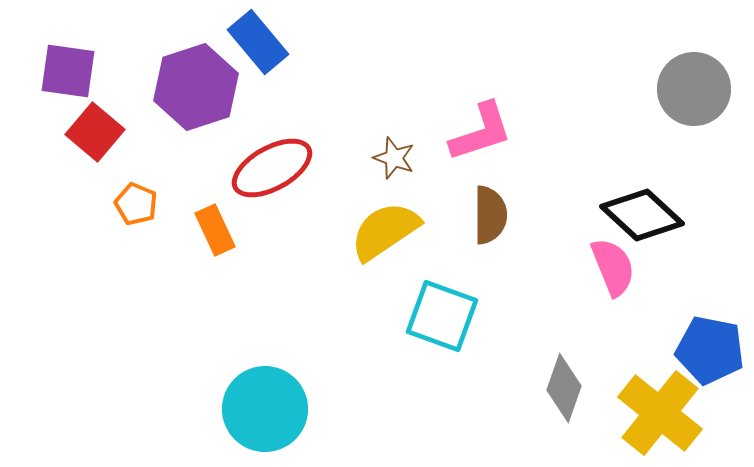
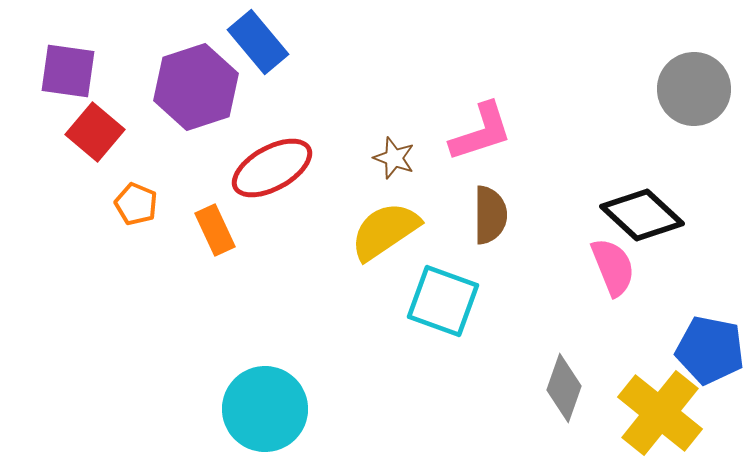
cyan square: moved 1 px right, 15 px up
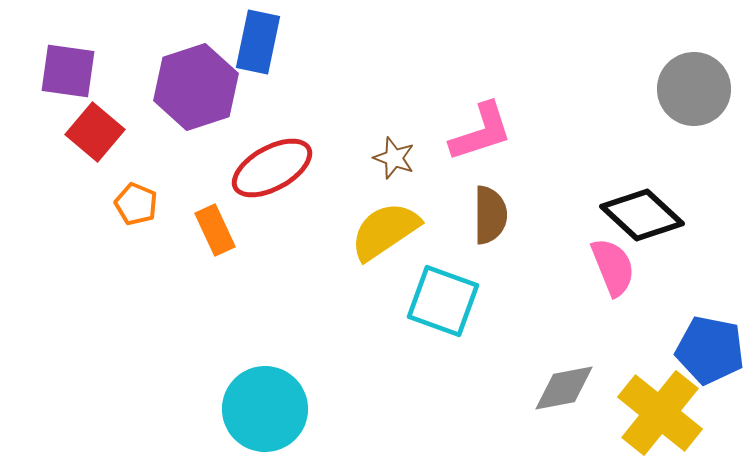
blue rectangle: rotated 52 degrees clockwise
gray diamond: rotated 60 degrees clockwise
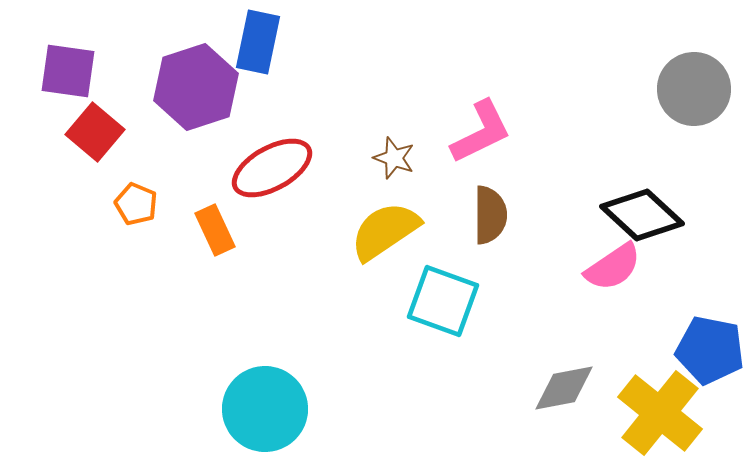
pink L-shape: rotated 8 degrees counterclockwise
pink semicircle: rotated 78 degrees clockwise
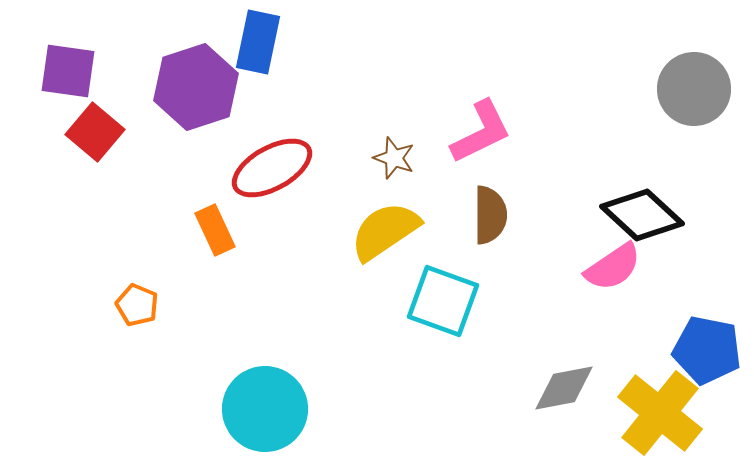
orange pentagon: moved 1 px right, 101 px down
blue pentagon: moved 3 px left
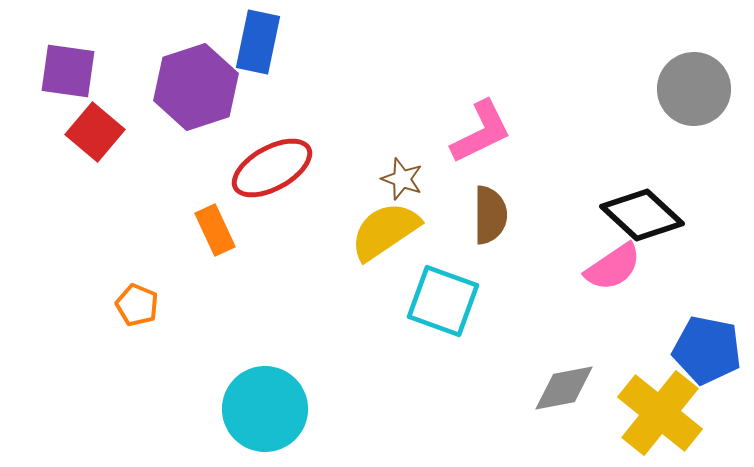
brown star: moved 8 px right, 21 px down
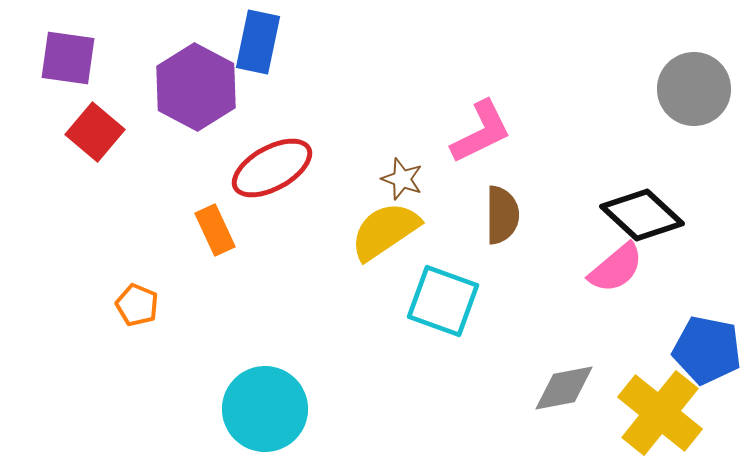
purple square: moved 13 px up
purple hexagon: rotated 14 degrees counterclockwise
brown semicircle: moved 12 px right
pink semicircle: moved 3 px right, 1 px down; rotated 6 degrees counterclockwise
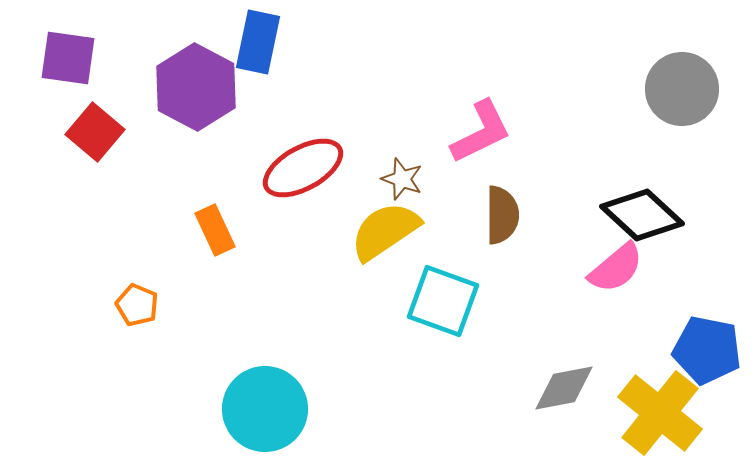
gray circle: moved 12 px left
red ellipse: moved 31 px right
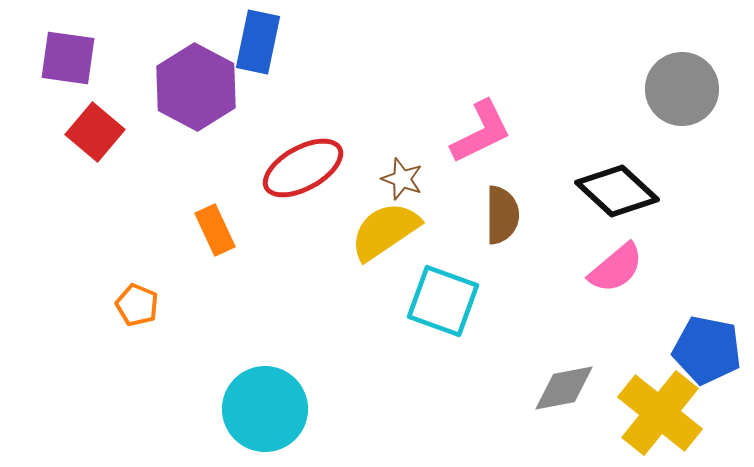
black diamond: moved 25 px left, 24 px up
